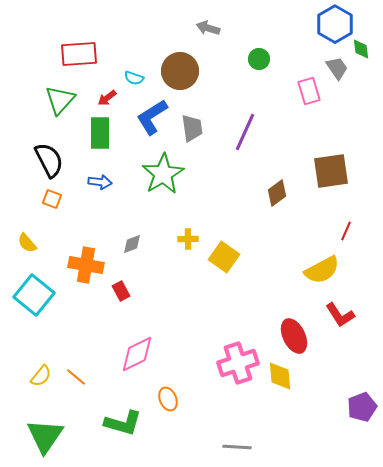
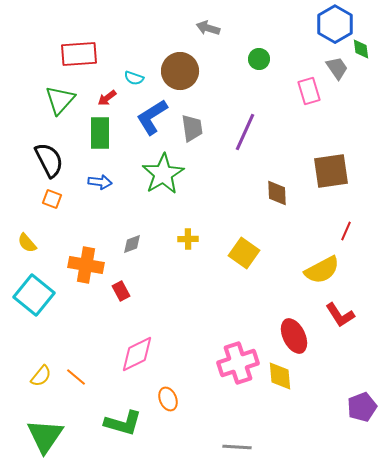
brown diamond at (277, 193): rotated 56 degrees counterclockwise
yellow square at (224, 257): moved 20 px right, 4 px up
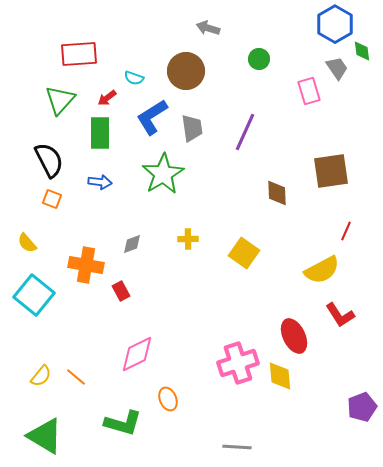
green diamond at (361, 49): moved 1 px right, 2 px down
brown circle at (180, 71): moved 6 px right
green triangle at (45, 436): rotated 33 degrees counterclockwise
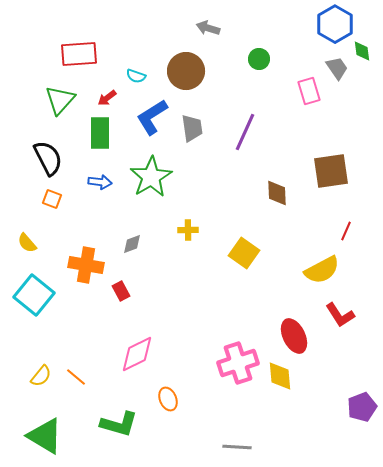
cyan semicircle at (134, 78): moved 2 px right, 2 px up
black semicircle at (49, 160): moved 1 px left, 2 px up
green star at (163, 174): moved 12 px left, 3 px down
yellow cross at (188, 239): moved 9 px up
green L-shape at (123, 423): moved 4 px left, 1 px down
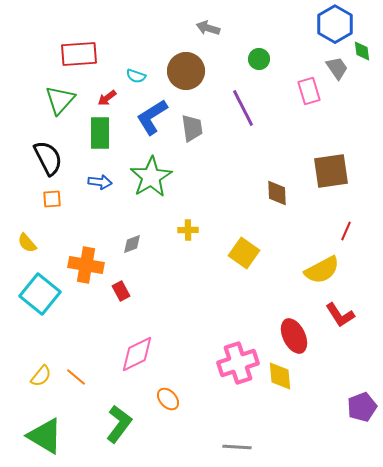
purple line at (245, 132): moved 2 px left, 24 px up; rotated 51 degrees counterclockwise
orange square at (52, 199): rotated 24 degrees counterclockwise
cyan square at (34, 295): moved 6 px right, 1 px up
orange ellipse at (168, 399): rotated 20 degrees counterclockwise
green L-shape at (119, 424): rotated 69 degrees counterclockwise
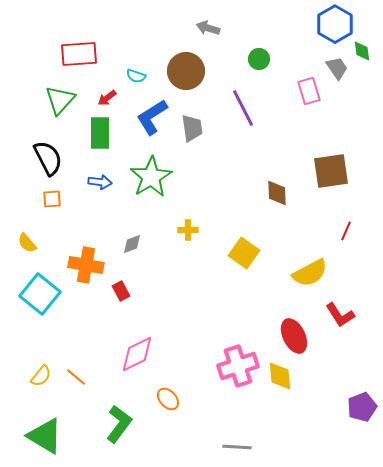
yellow semicircle at (322, 270): moved 12 px left, 3 px down
pink cross at (238, 363): moved 3 px down
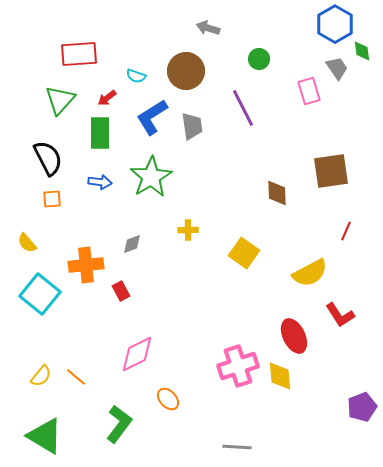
gray trapezoid at (192, 128): moved 2 px up
orange cross at (86, 265): rotated 16 degrees counterclockwise
